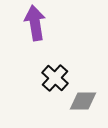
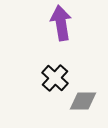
purple arrow: moved 26 px right
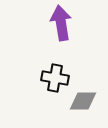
black cross: rotated 32 degrees counterclockwise
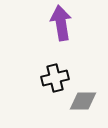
black cross: rotated 24 degrees counterclockwise
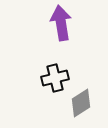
gray diamond: moved 2 px left, 2 px down; rotated 32 degrees counterclockwise
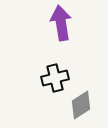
gray diamond: moved 2 px down
